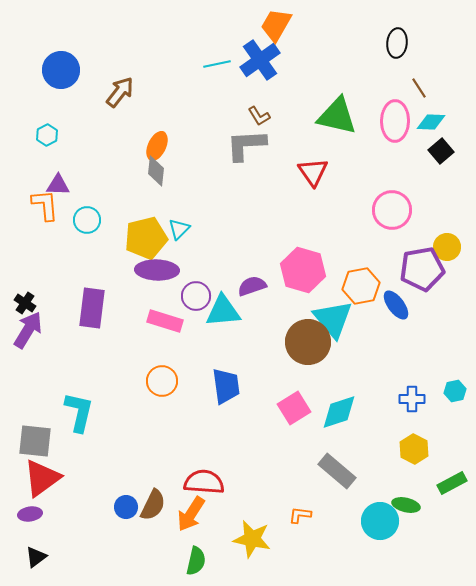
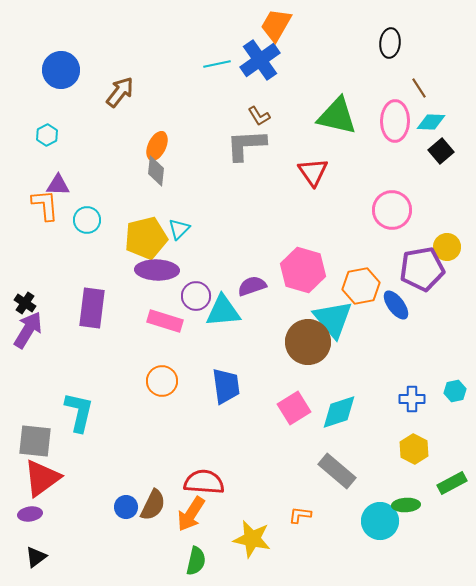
black ellipse at (397, 43): moved 7 px left
green ellipse at (406, 505): rotated 16 degrees counterclockwise
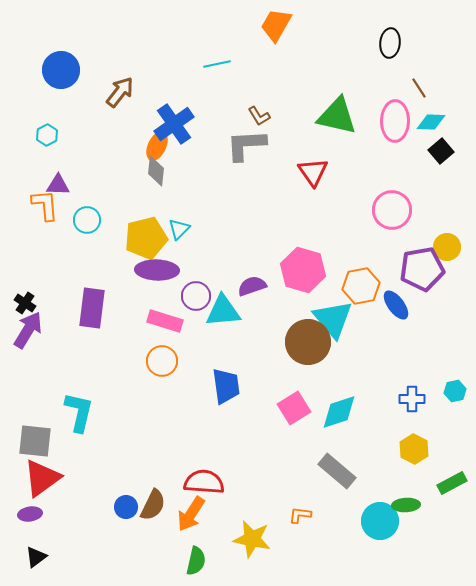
blue cross at (260, 60): moved 86 px left, 64 px down
orange circle at (162, 381): moved 20 px up
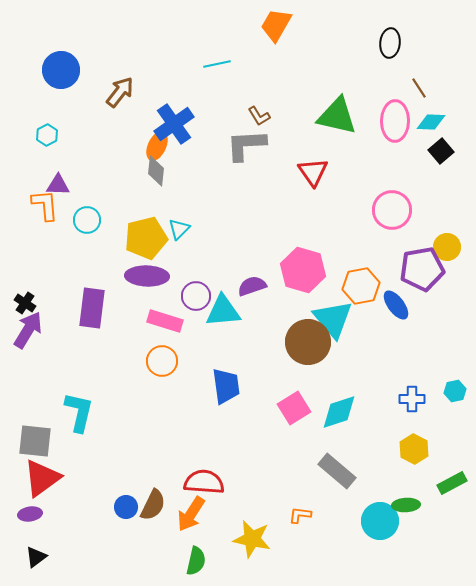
purple ellipse at (157, 270): moved 10 px left, 6 px down
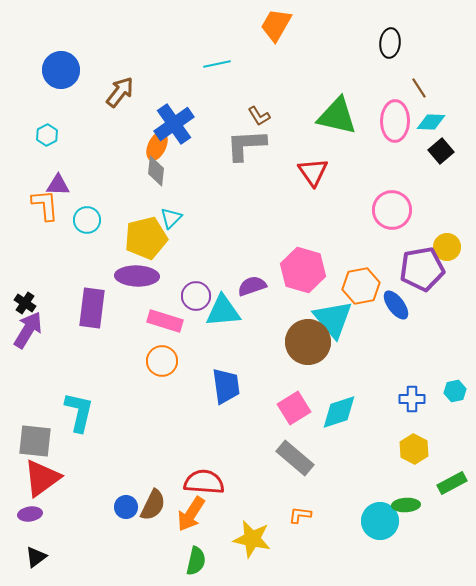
cyan triangle at (179, 229): moved 8 px left, 11 px up
purple ellipse at (147, 276): moved 10 px left
gray rectangle at (337, 471): moved 42 px left, 13 px up
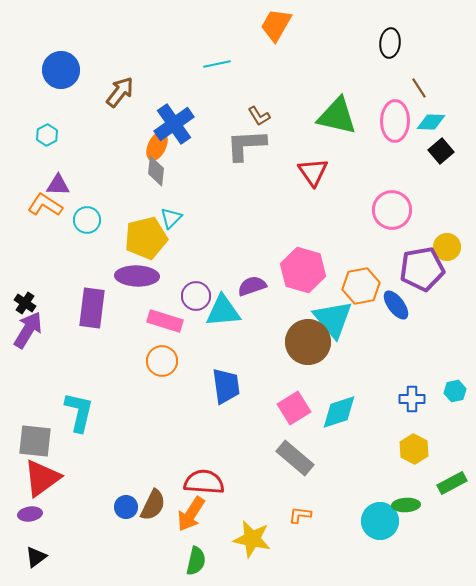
orange L-shape at (45, 205): rotated 52 degrees counterclockwise
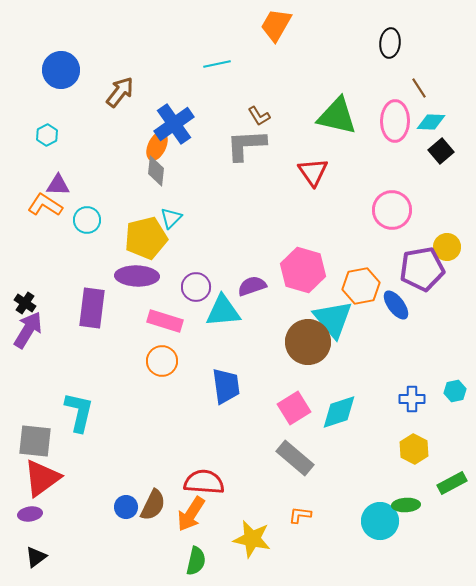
purple circle at (196, 296): moved 9 px up
